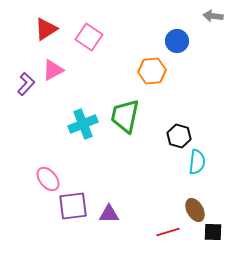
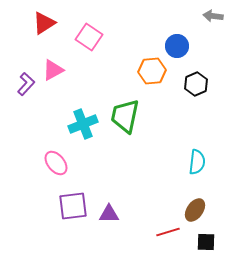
red triangle: moved 2 px left, 6 px up
blue circle: moved 5 px down
black hexagon: moved 17 px right, 52 px up; rotated 20 degrees clockwise
pink ellipse: moved 8 px right, 16 px up
brown ellipse: rotated 65 degrees clockwise
black square: moved 7 px left, 10 px down
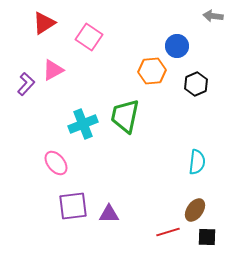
black square: moved 1 px right, 5 px up
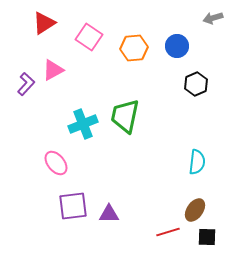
gray arrow: moved 2 px down; rotated 24 degrees counterclockwise
orange hexagon: moved 18 px left, 23 px up
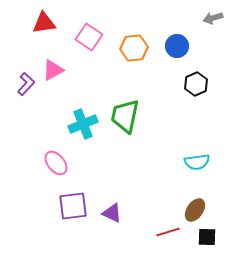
red triangle: rotated 25 degrees clockwise
cyan semicircle: rotated 75 degrees clockwise
purple triangle: moved 3 px right, 1 px up; rotated 25 degrees clockwise
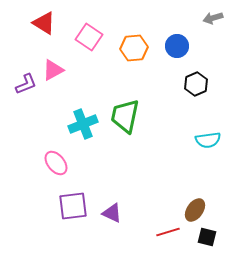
red triangle: rotated 40 degrees clockwise
purple L-shape: rotated 25 degrees clockwise
cyan semicircle: moved 11 px right, 22 px up
black square: rotated 12 degrees clockwise
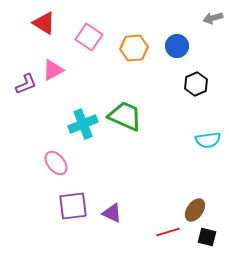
green trapezoid: rotated 102 degrees clockwise
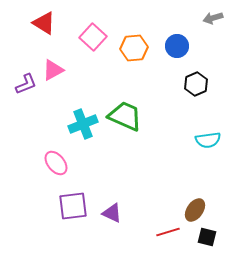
pink square: moved 4 px right; rotated 8 degrees clockwise
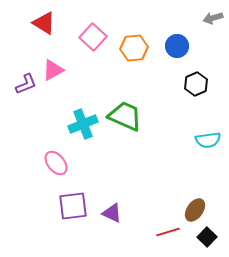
black square: rotated 30 degrees clockwise
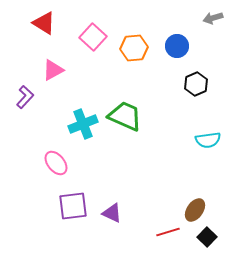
purple L-shape: moved 1 px left, 13 px down; rotated 25 degrees counterclockwise
